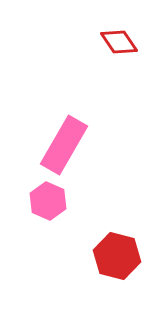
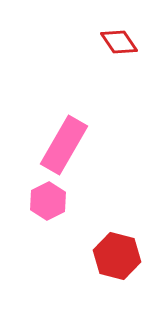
pink hexagon: rotated 9 degrees clockwise
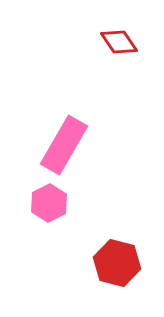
pink hexagon: moved 1 px right, 2 px down
red hexagon: moved 7 px down
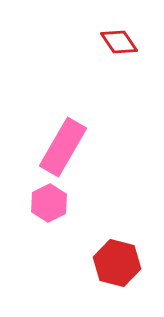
pink rectangle: moved 1 px left, 2 px down
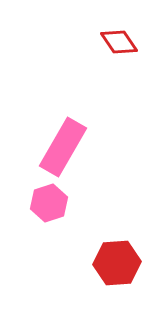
pink hexagon: rotated 9 degrees clockwise
red hexagon: rotated 18 degrees counterclockwise
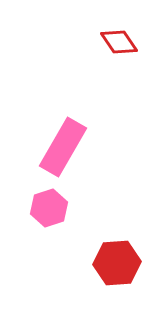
pink hexagon: moved 5 px down
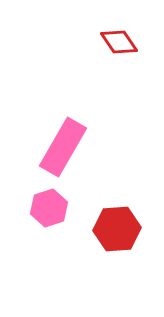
red hexagon: moved 34 px up
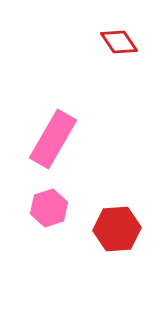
pink rectangle: moved 10 px left, 8 px up
